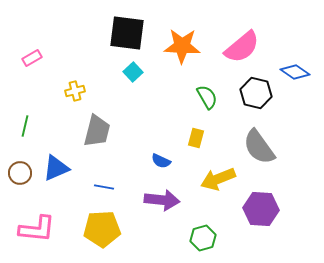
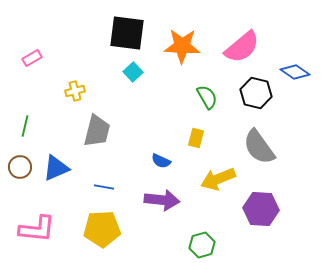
brown circle: moved 6 px up
green hexagon: moved 1 px left, 7 px down
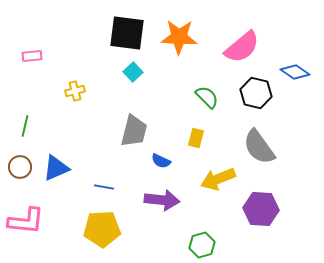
orange star: moved 3 px left, 9 px up
pink rectangle: moved 2 px up; rotated 24 degrees clockwise
green semicircle: rotated 15 degrees counterclockwise
gray trapezoid: moved 37 px right
pink L-shape: moved 11 px left, 8 px up
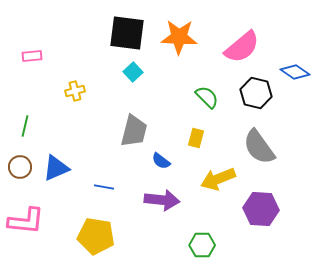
blue semicircle: rotated 12 degrees clockwise
yellow pentagon: moved 6 px left, 7 px down; rotated 12 degrees clockwise
green hexagon: rotated 15 degrees clockwise
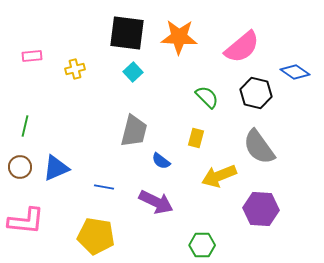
yellow cross: moved 22 px up
yellow arrow: moved 1 px right, 3 px up
purple arrow: moved 6 px left, 2 px down; rotated 20 degrees clockwise
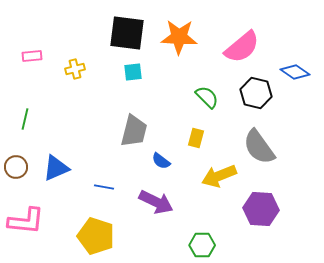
cyan square: rotated 36 degrees clockwise
green line: moved 7 px up
brown circle: moved 4 px left
yellow pentagon: rotated 9 degrees clockwise
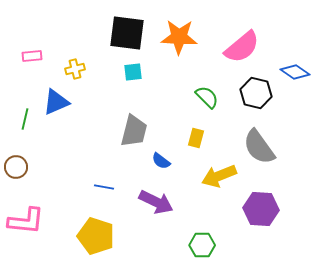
blue triangle: moved 66 px up
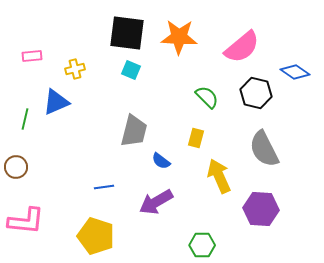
cyan square: moved 2 px left, 2 px up; rotated 30 degrees clockwise
gray semicircle: moved 5 px right, 2 px down; rotated 9 degrees clockwise
yellow arrow: rotated 88 degrees clockwise
blue line: rotated 18 degrees counterclockwise
purple arrow: rotated 124 degrees clockwise
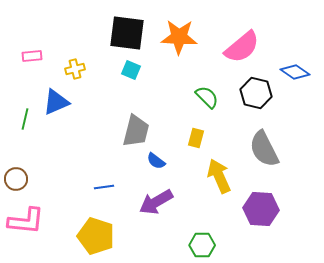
gray trapezoid: moved 2 px right
blue semicircle: moved 5 px left
brown circle: moved 12 px down
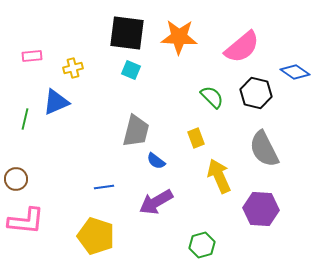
yellow cross: moved 2 px left, 1 px up
green semicircle: moved 5 px right
yellow rectangle: rotated 36 degrees counterclockwise
green hexagon: rotated 15 degrees counterclockwise
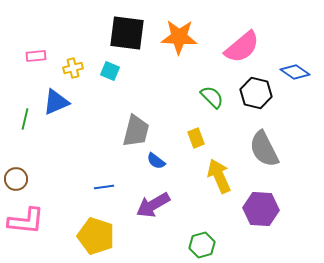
pink rectangle: moved 4 px right
cyan square: moved 21 px left, 1 px down
purple arrow: moved 3 px left, 3 px down
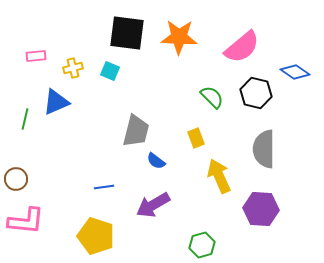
gray semicircle: rotated 27 degrees clockwise
